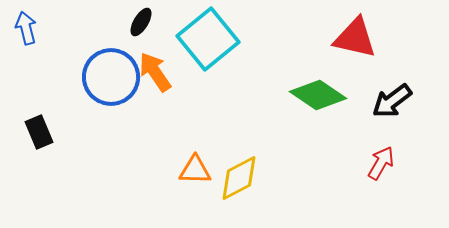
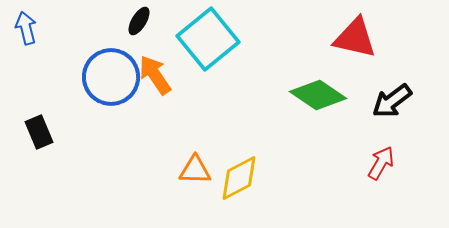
black ellipse: moved 2 px left, 1 px up
orange arrow: moved 3 px down
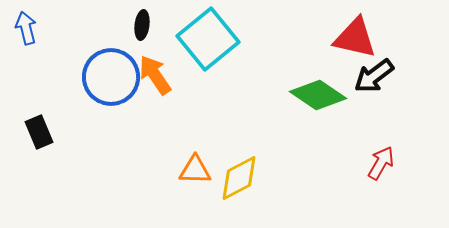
black ellipse: moved 3 px right, 4 px down; rotated 24 degrees counterclockwise
black arrow: moved 18 px left, 25 px up
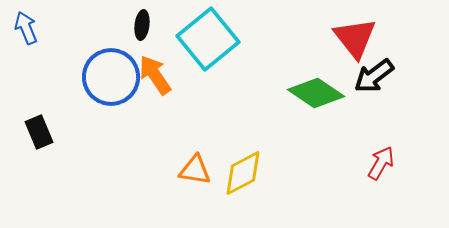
blue arrow: rotated 8 degrees counterclockwise
red triangle: rotated 39 degrees clockwise
green diamond: moved 2 px left, 2 px up
orange triangle: rotated 8 degrees clockwise
yellow diamond: moved 4 px right, 5 px up
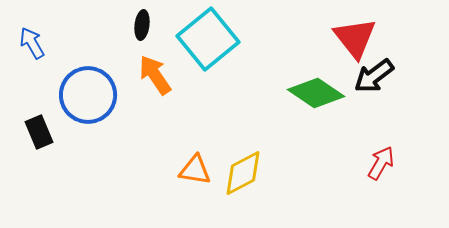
blue arrow: moved 6 px right, 15 px down; rotated 8 degrees counterclockwise
blue circle: moved 23 px left, 18 px down
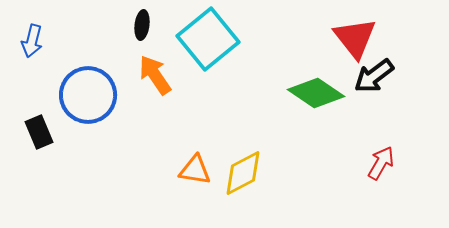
blue arrow: moved 2 px up; rotated 136 degrees counterclockwise
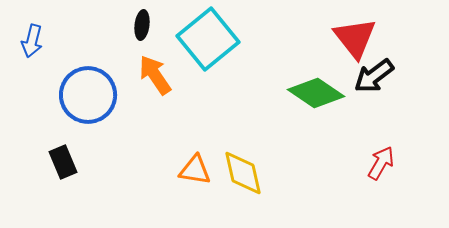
black rectangle: moved 24 px right, 30 px down
yellow diamond: rotated 75 degrees counterclockwise
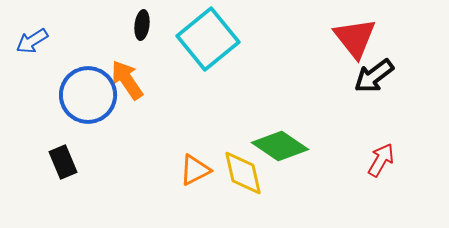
blue arrow: rotated 44 degrees clockwise
orange arrow: moved 28 px left, 5 px down
green diamond: moved 36 px left, 53 px down
red arrow: moved 3 px up
orange triangle: rotated 36 degrees counterclockwise
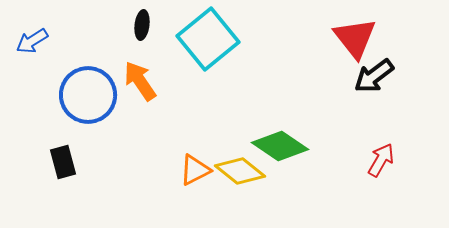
orange arrow: moved 13 px right, 1 px down
black rectangle: rotated 8 degrees clockwise
yellow diamond: moved 3 px left, 2 px up; rotated 39 degrees counterclockwise
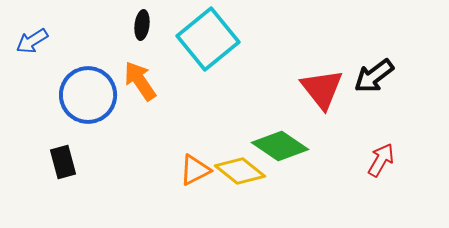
red triangle: moved 33 px left, 51 px down
